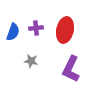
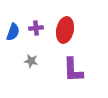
purple L-shape: moved 2 px right, 1 px down; rotated 28 degrees counterclockwise
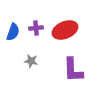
red ellipse: rotated 55 degrees clockwise
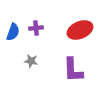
red ellipse: moved 15 px right
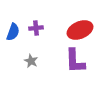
gray star: rotated 16 degrees clockwise
purple L-shape: moved 2 px right, 9 px up
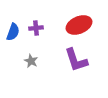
red ellipse: moved 1 px left, 5 px up
purple L-shape: moved 1 px right, 1 px up; rotated 16 degrees counterclockwise
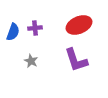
purple cross: moved 1 px left
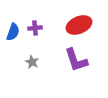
gray star: moved 1 px right, 1 px down
